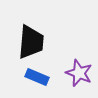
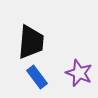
blue rectangle: rotated 30 degrees clockwise
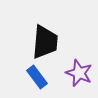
black trapezoid: moved 14 px right
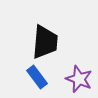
purple star: moved 6 px down
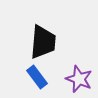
black trapezoid: moved 2 px left
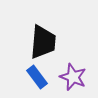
purple star: moved 6 px left, 2 px up
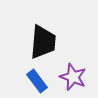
blue rectangle: moved 4 px down
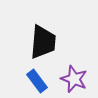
purple star: moved 1 px right, 2 px down
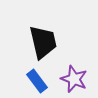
black trapezoid: rotated 18 degrees counterclockwise
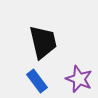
purple star: moved 5 px right
